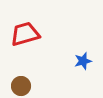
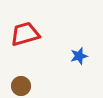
blue star: moved 4 px left, 5 px up
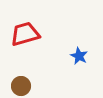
blue star: rotated 30 degrees counterclockwise
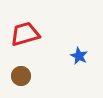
brown circle: moved 10 px up
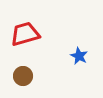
brown circle: moved 2 px right
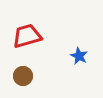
red trapezoid: moved 2 px right, 2 px down
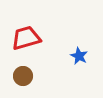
red trapezoid: moved 1 px left, 2 px down
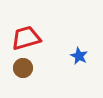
brown circle: moved 8 px up
